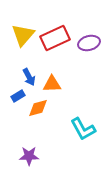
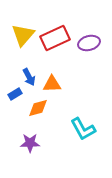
blue rectangle: moved 3 px left, 2 px up
purple star: moved 1 px right, 13 px up
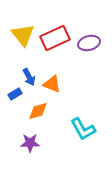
yellow triangle: rotated 20 degrees counterclockwise
orange triangle: rotated 24 degrees clockwise
orange diamond: moved 3 px down
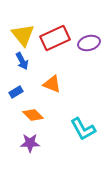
blue arrow: moved 7 px left, 16 px up
blue rectangle: moved 1 px right, 2 px up
orange diamond: moved 5 px left, 4 px down; rotated 60 degrees clockwise
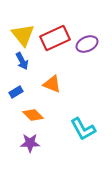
purple ellipse: moved 2 px left, 1 px down; rotated 10 degrees counterclockwise
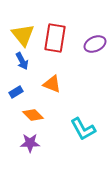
red rectangle: rotated 56 degrees counterclockwise
purple ellipse: moved 8 px right
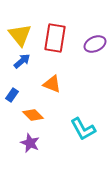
yellow triangle: moved 3 px left
blue arrow: rotated 102 degrees counterclockwise
blue rectangle: moved 4 px left, 3 px down; rotated 24 degrees counterclockwise
purple star: rotated 24 degrees clockwise
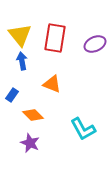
blue arrow: rotated 60 degrees counterclockwise
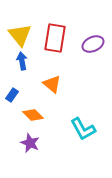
purple ellipse: moved 2 px left
orange triangle: rotated 18 degrees clockwise
